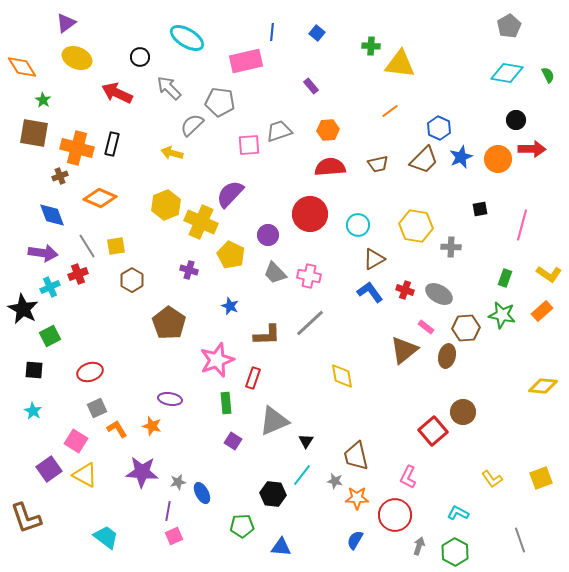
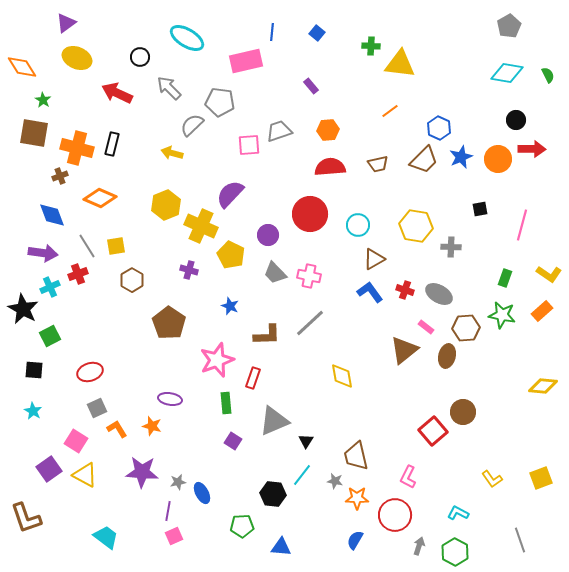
yellow cross at (201, 222): moved 4 px down
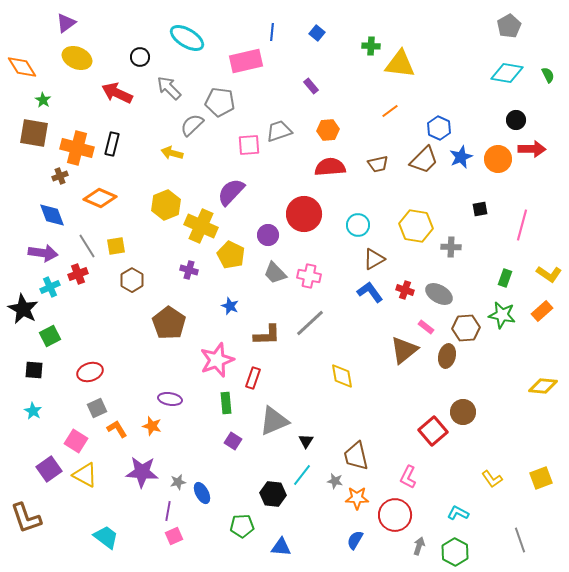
purple semicircle at (230, 194): moved 1 px right, 2 px up
red circle at (310, 214): moved 6 px left
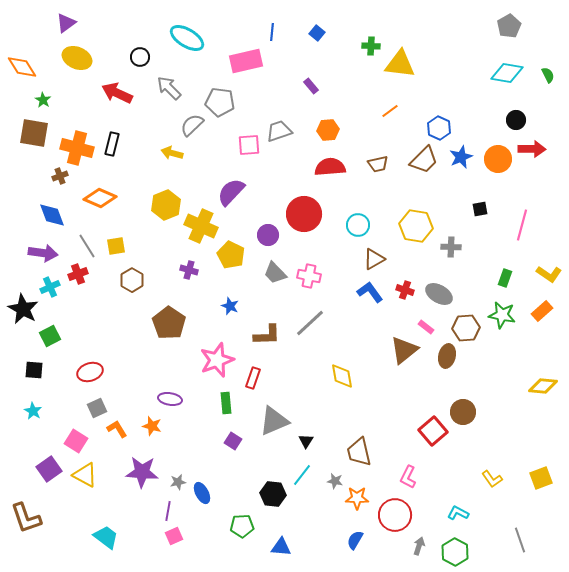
brown trapezoid at (356, 456): moved 3 px right, 4 px up
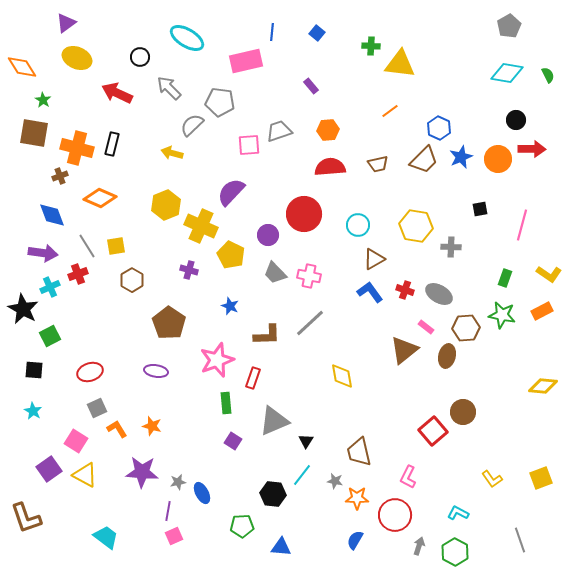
orange rectangle at (542, 311): rotated 15 degrees clockwise
purple ellipse at (170, 399): moved 14 px left, 28 px up
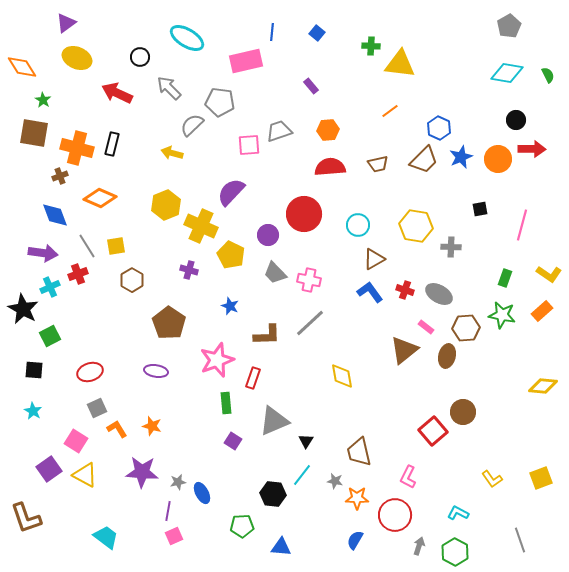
blue diamond at (52, 215): moved 3 px right
pink cross at (309, 276): moved 4 px down
orange rectangle at (542, 311): rotated 15 degrees counterclockwise
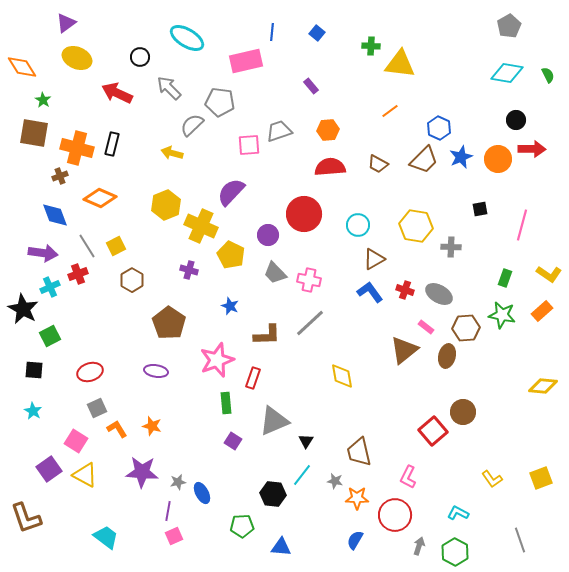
brown trapezoid at (378, 164): rotated 40 degrees clockwise
yellow square at (116, 246): rotated 18 degrees counterclockwise
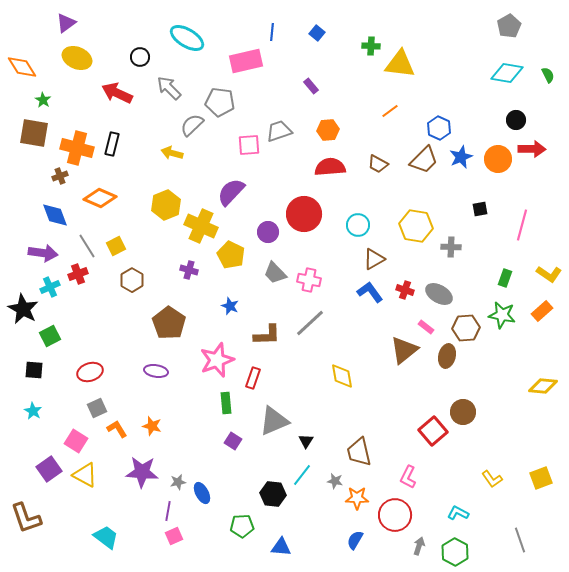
purple circle at (268, 235): moved 3 px up
